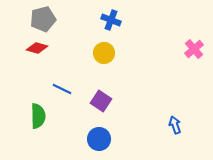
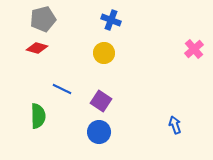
blue circle: moved 7 px up
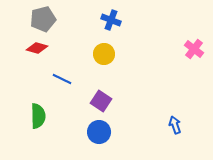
pink cross: rotated 12 degrees counterclockwise
yellow circle: moved 1 px down
blue line: moved 10 px up
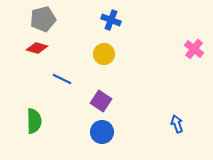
green semicircle: moved 4 px left, 5 px down
blue arrow: moved 2 px right, 1 px up
blue circle: moved 3 px right
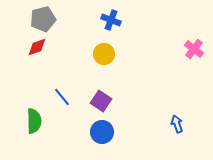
red diamond: moved 1 px up; rotated 35 degrees counterclockwise
blue line: moved 18 px down; rotated 24 degrees clockwise
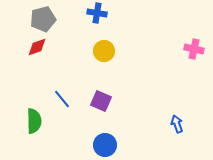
blue cross: moved 14 px left, 7 px up; rotated 12 degrees counterclockwise
pink cross: rotated 24 degrees counterclockwise
yellow circle: moved 3 px up
blue line: moved 2 px down
purple square: rotated 10 degrees counterclockwise
blue circle: moved 3 px right, 13 px down
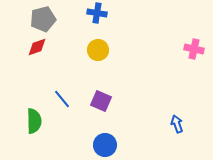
yellow circle: moved 6 px left, 1 px up
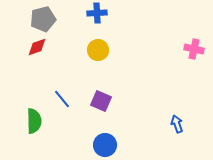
blue cross: rotated 12 degrees counterclockwise
